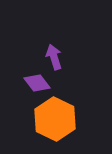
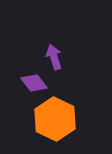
purple diamond: moved 3 px left
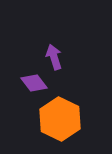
orange hexagon: moved 5 px right
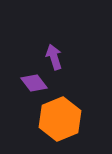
orange hexagon: rotated 12 degrees clockwise
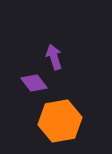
orange hexagon: moved 2 px down; rotated 12 degrees clockwise
